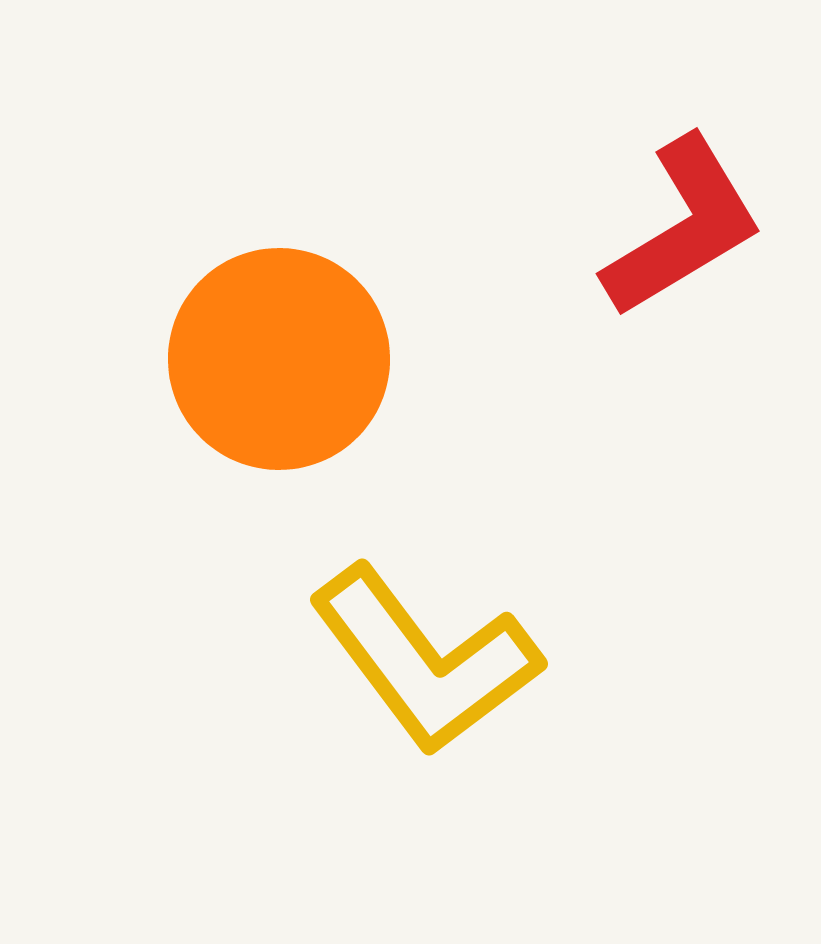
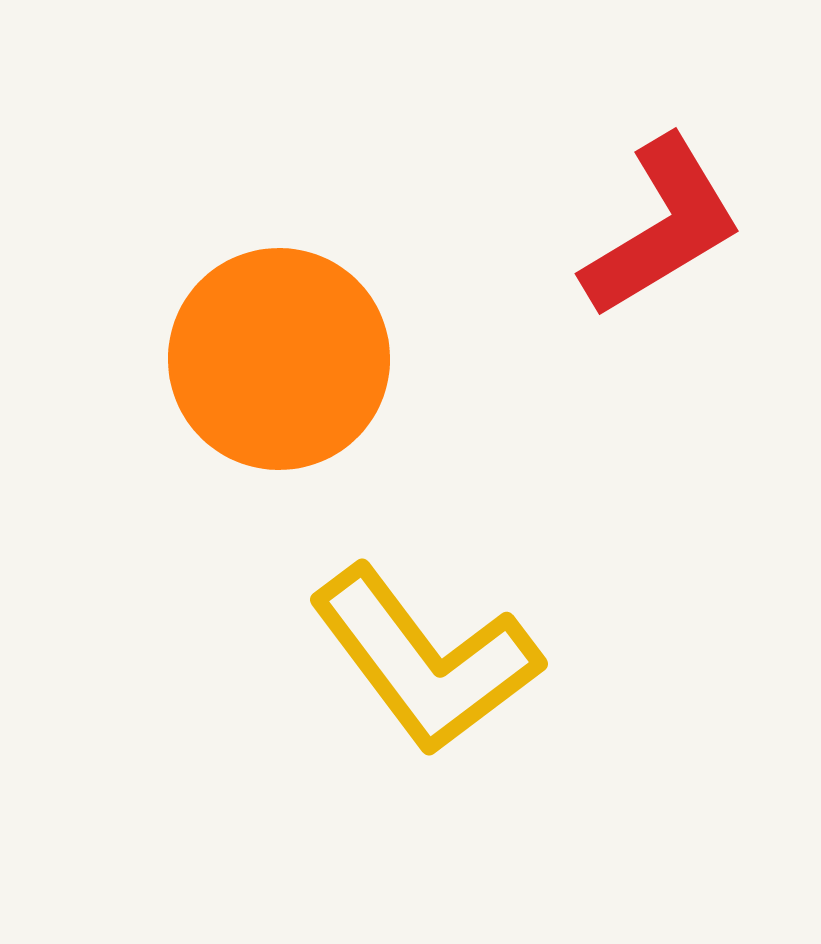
red L-shape: moved 21 px left
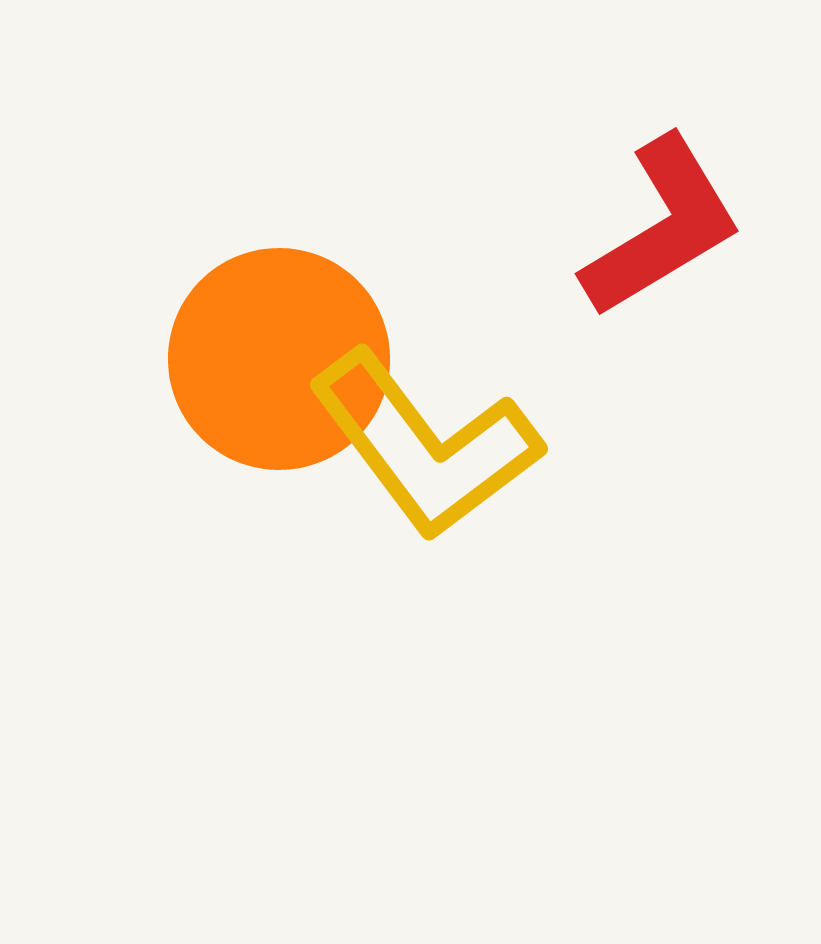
yellow L-shape: moved 215 px up
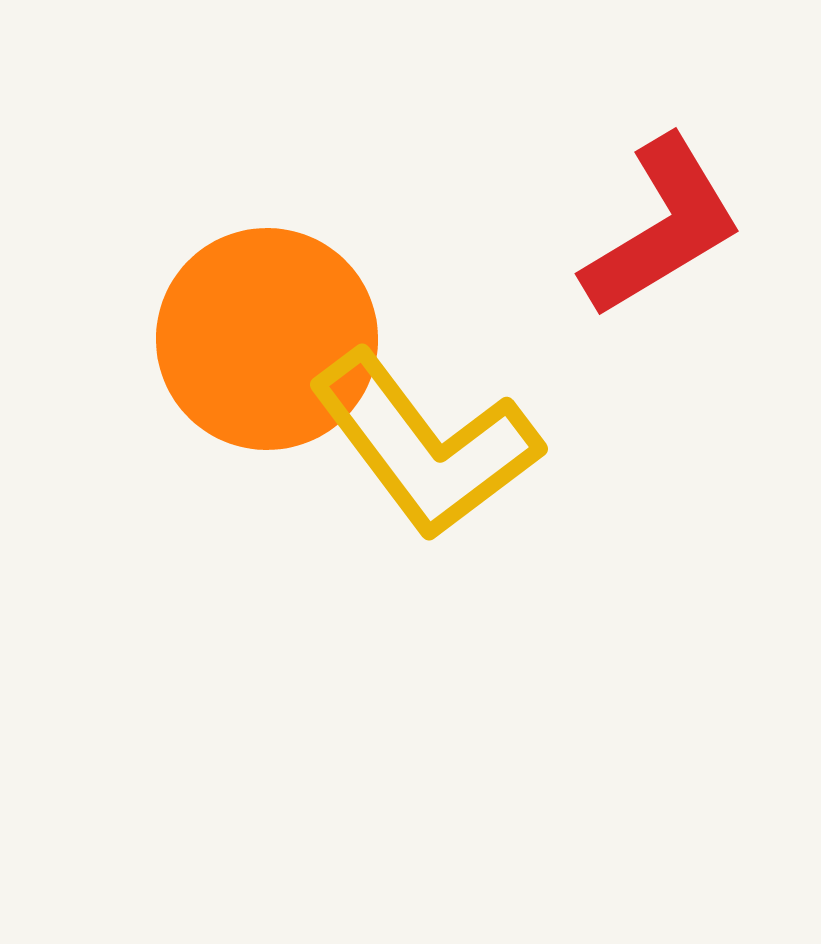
orange circle: moved 12 px left, 20 px up
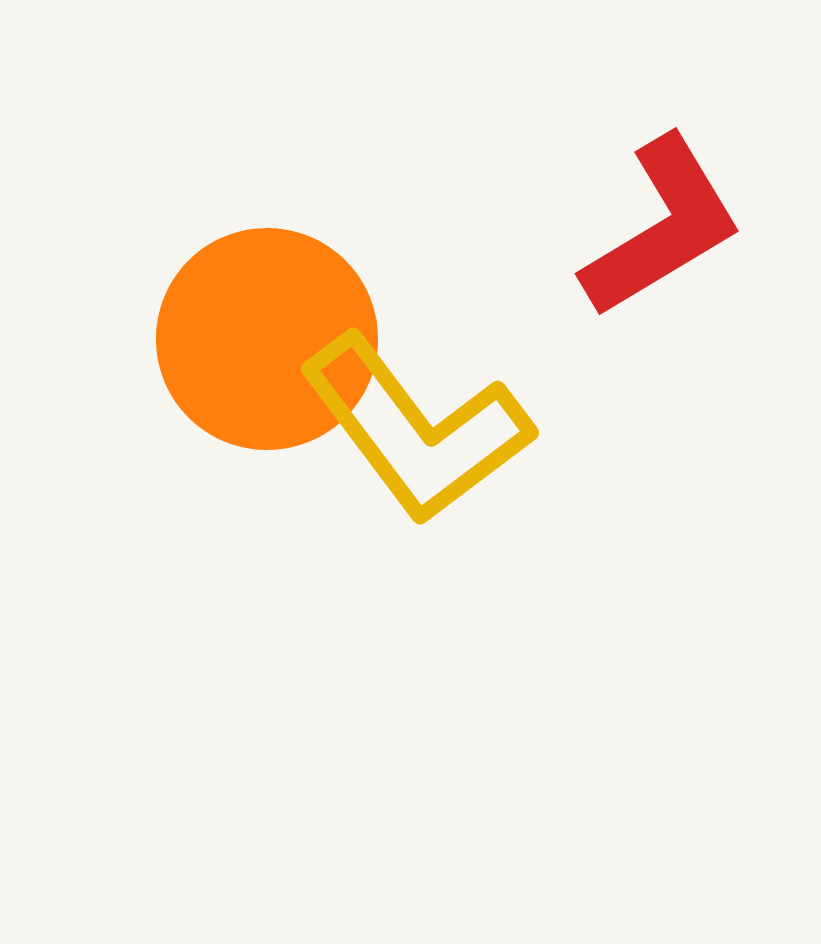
yellow L-shape: moved 9 px left, 16 px up
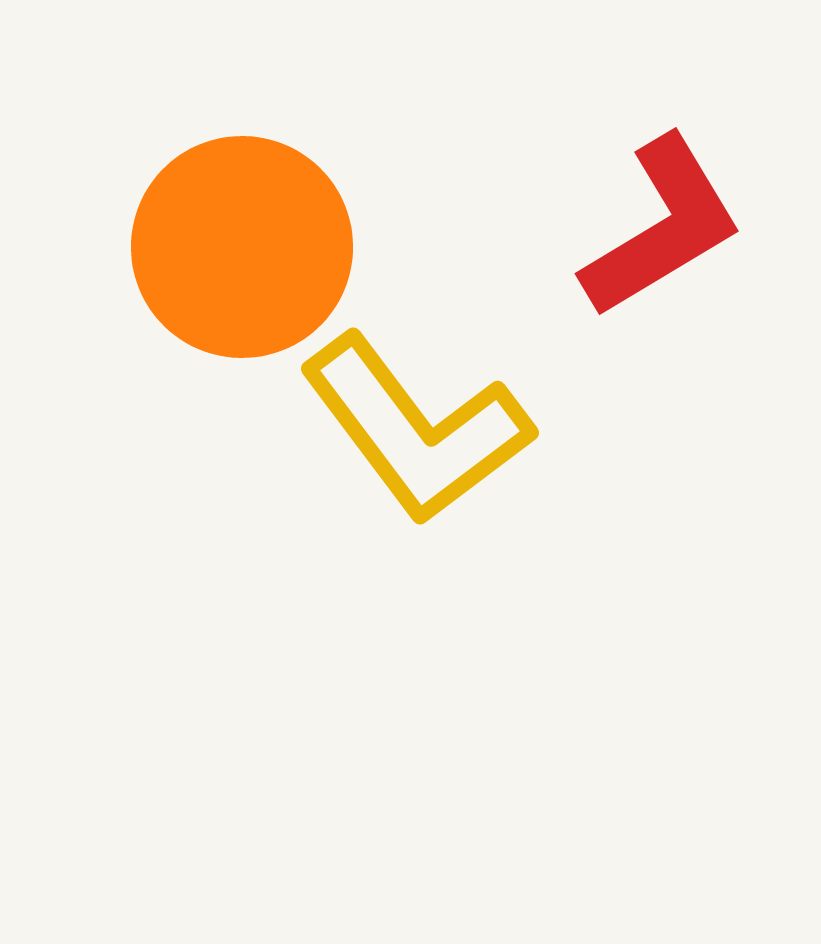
orange circle: moved 25 px left, 92 px up
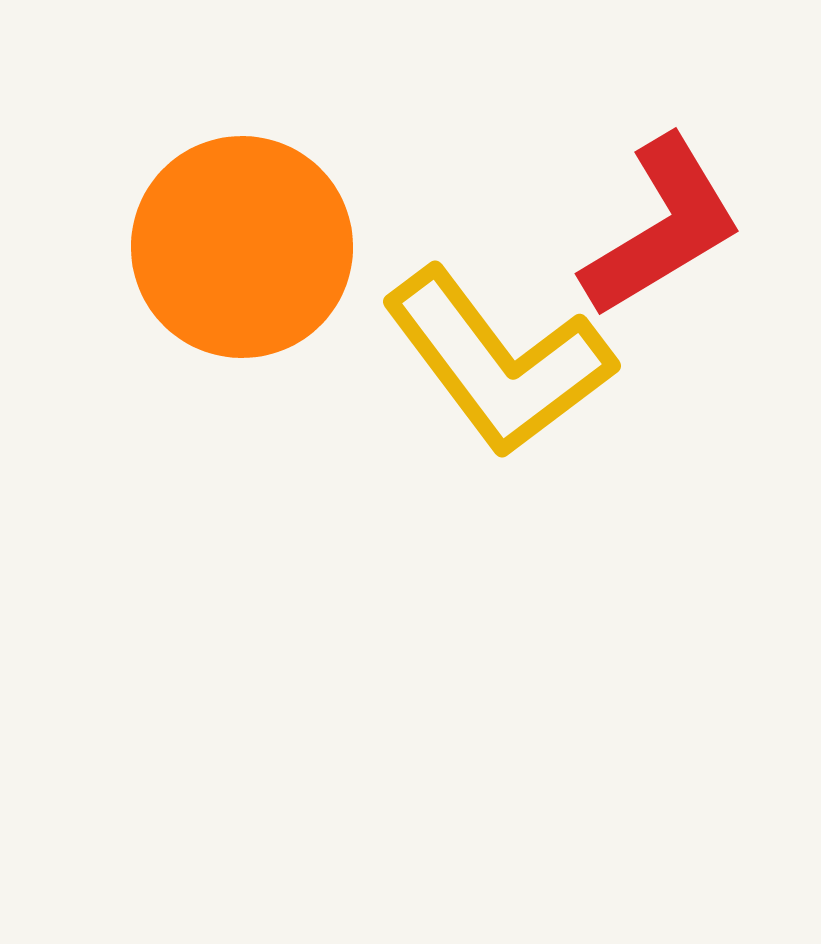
yellow L-shape: moved 82 px right, 67 px up
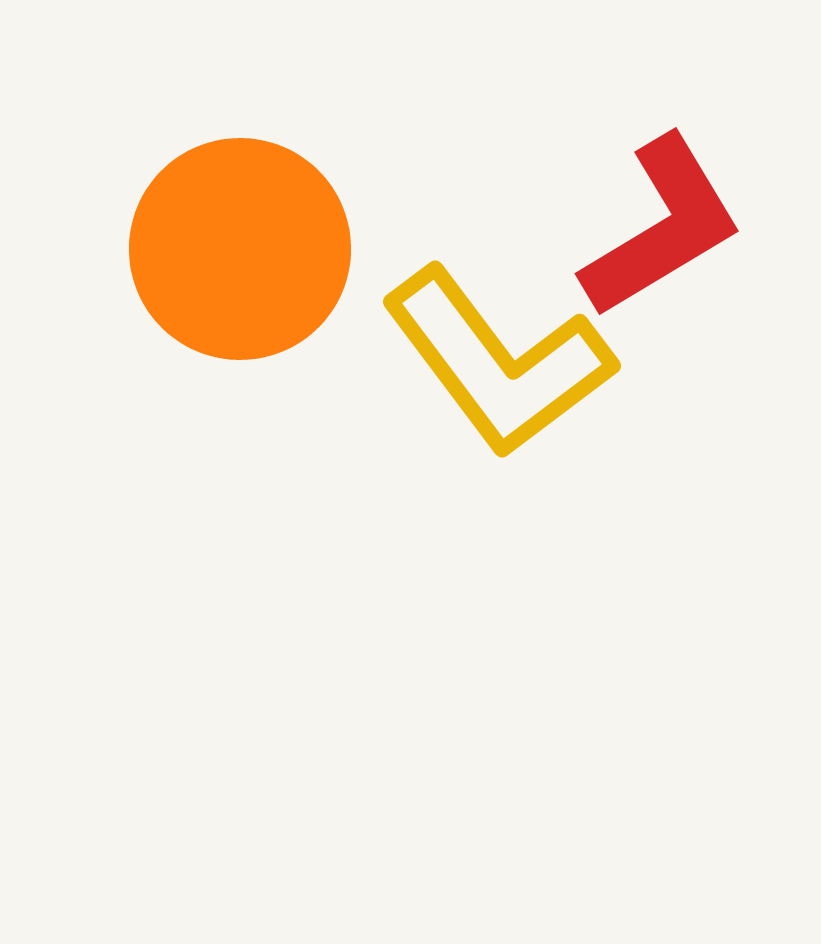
orange circle: moved 2 px left, 2 px down
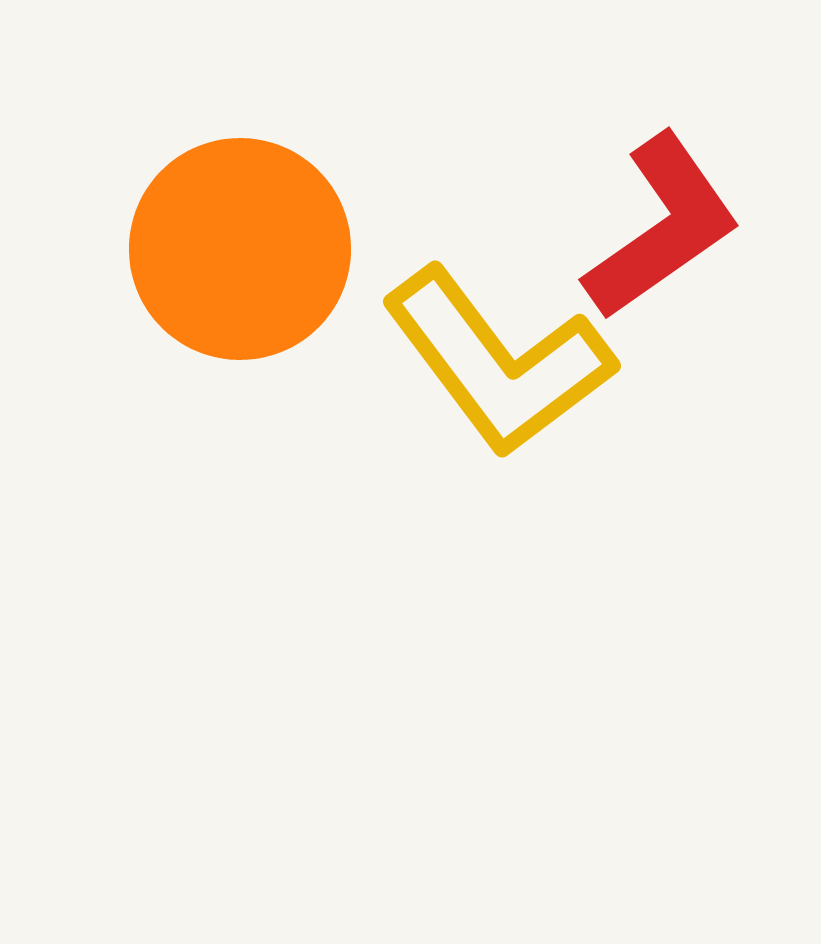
red L-shape: rotated 4 degrees counterclockwise
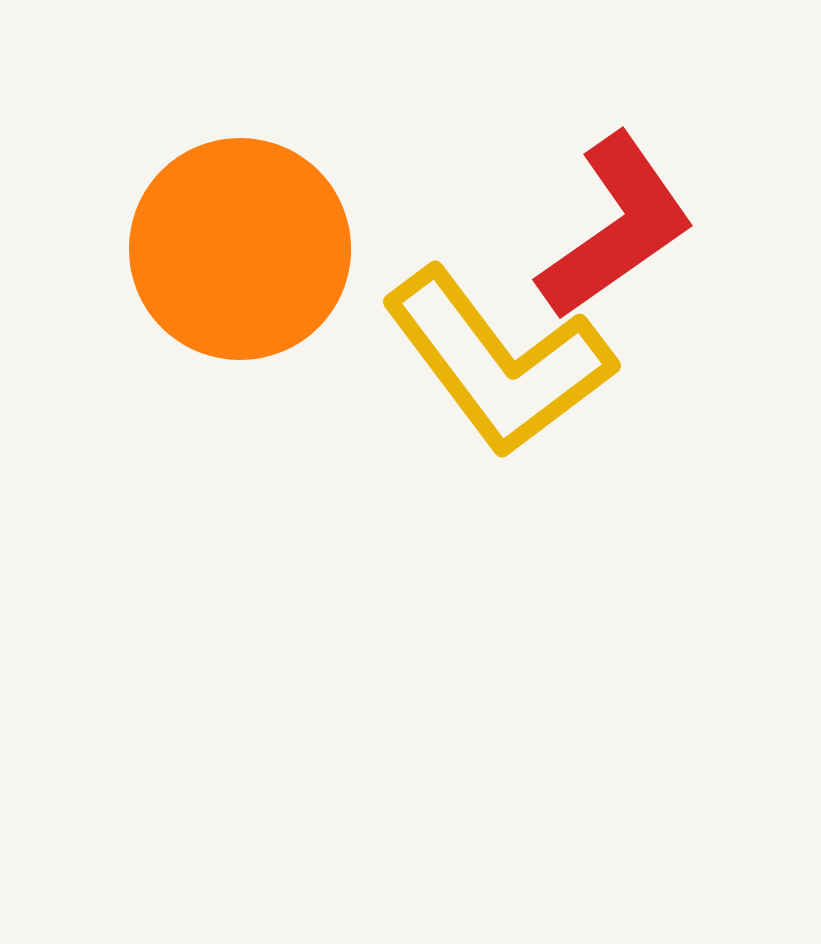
red L-shape: moved 46 px left
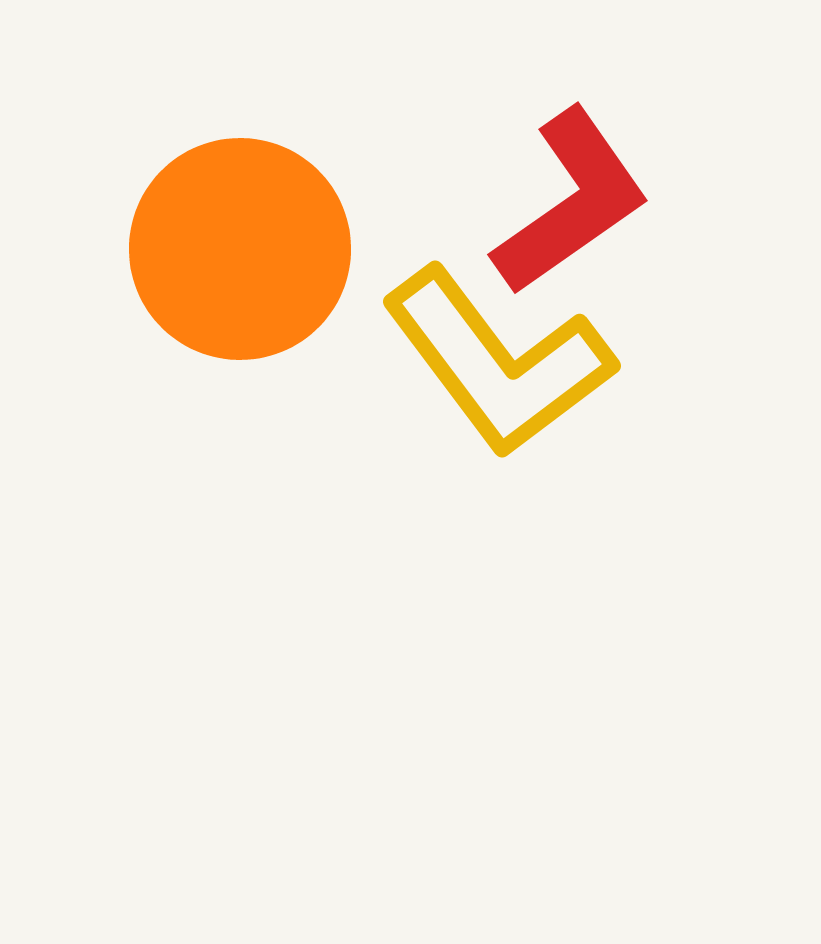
red L-shape: moved 45 px left, 25 px up
